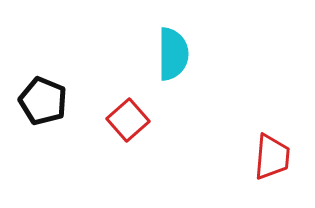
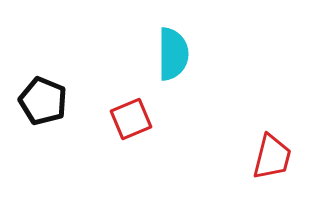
red square: moved 3 px right, 1 px up; rotated 18 degrees clockwise
red trapezoid: rotated 9 degrees clockwise
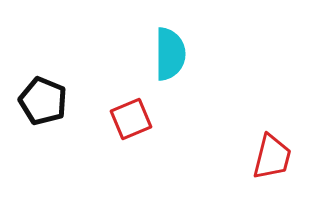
cyan semicircle: moved 3 px left
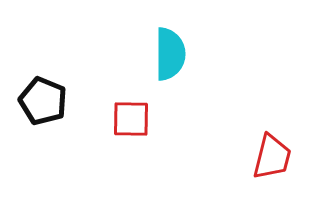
red square: rotated 24 degrees clockwise
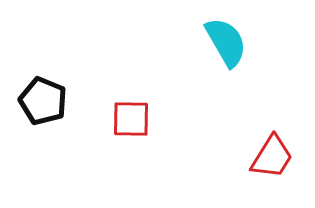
cyan semicircle: moved 56 px right, 12 px up; rotated 30 degrees counterclockwise
red trapezoid: rotated 18 degrees clockwise
